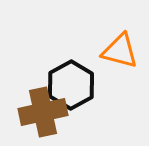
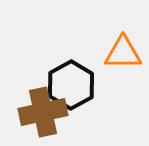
orange triangle: moved 3 px right, 2 px down; rotated 15 degrees counterclockwise
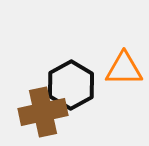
orange triangle: moved 1 px right, 16 px down
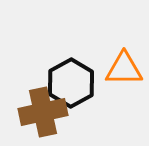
black hexagon: moved 2 px up
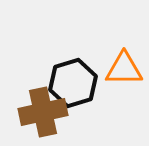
black hexagon: moved 2 px right; rotated 12 degrees clockwise
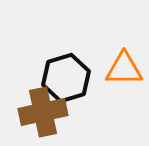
black hexagon: moved 7 px left, 5 px up
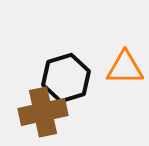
orange triangle: moved 1 px right, 1 px up
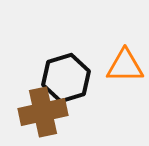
orange triangle: moved 2 px up
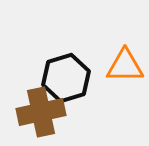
brown cross: moved 2 px left
